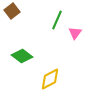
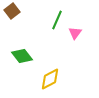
green diamond: rotated 15 degrees clockwise
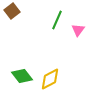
pink triangle: moved 3 px right, 3 px up
green diamond: moved 20 px down
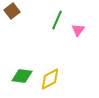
green diamond: rotated 45 degrees counterclockwise
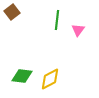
brown square: moved 1 px down
green line: rotated 18 degrees counterclockwise
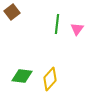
green line: moved 4 px down
pink triangle: moved 1 px left, 1 px up
yellow diamond: rotated 20 degrees counterclockwise
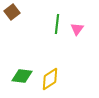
yellow diamond: rotated 15 degrees clockwise
